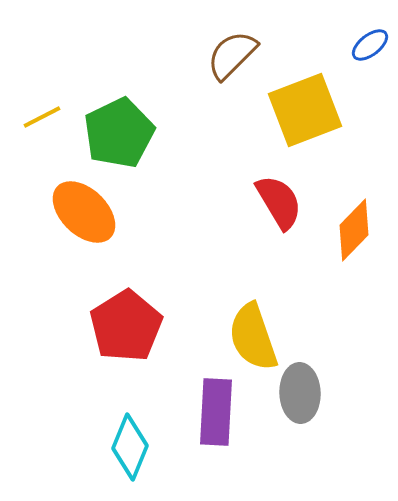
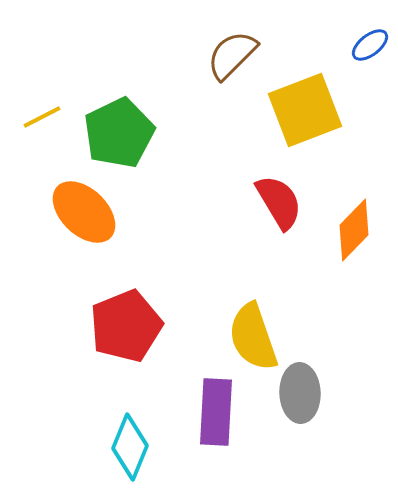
red pentagon: rotated 10 degrees clockwise
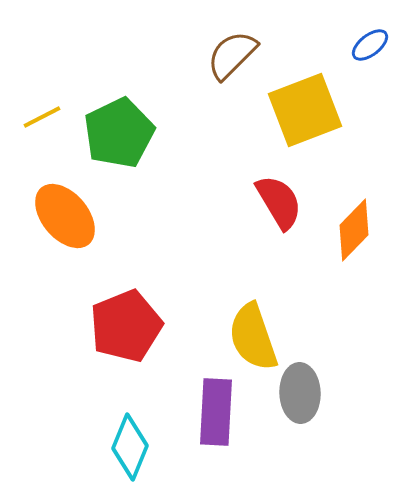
orange ellipse: moved 19 px left, 4 px down; rotated 6 degrees clockwise
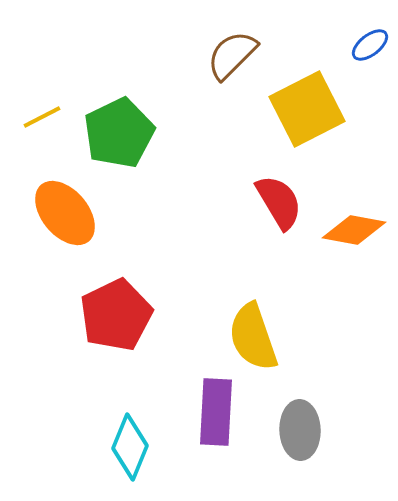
yellow square: moved 2 px right, 1 px up; rotated 6 degrees counterclockwise
orange ellipse: moved 3 px up
orange diamond: rotated 56 degrees clockwise
red pentagon: moved 10 px left, 11 px up; rotated 4 degrees counterclockwise
gray ellipse: moved 37 px down
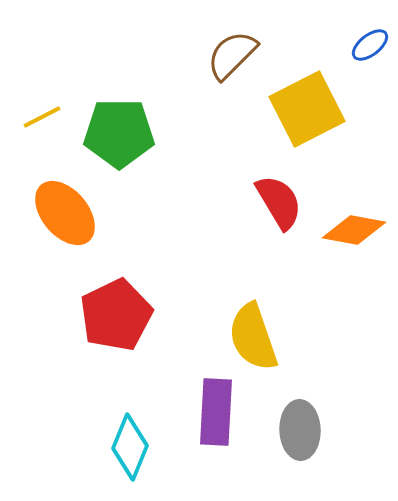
green pentagon: rotated 26 degrees clockwise
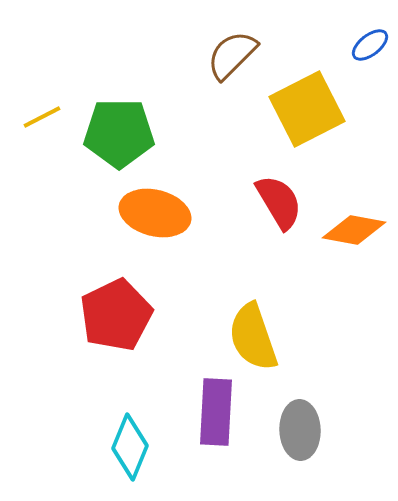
orange ellipse: moved 90 px right; rotated 36 degrees counterclockwise
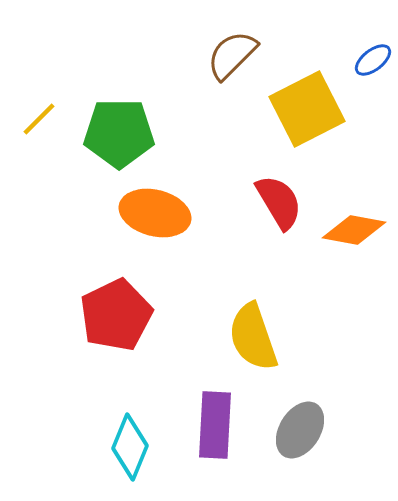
blue ellipse: moved 3 px right, 15 px down
yellow line: moved 3 px left, 2 px down; rotated 18 degrees counterclockwise
purple rectangle: moved 1 px left, 13 px down
gray ellipse: rotated 34 degrees clockwise
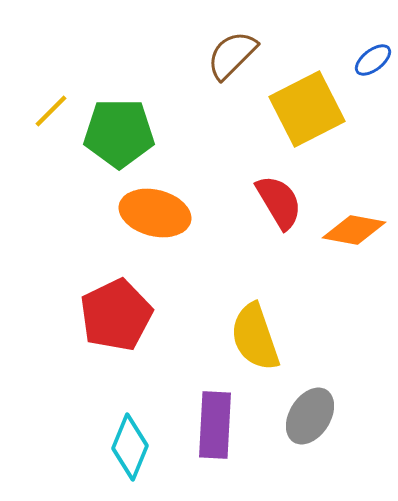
yellow line: moved 12 px right, 8 px up
yellow semicircle: moved 2 px right
gray ellipse: moved 10 px right, 14 px up
